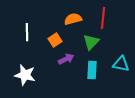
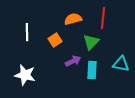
purple arrow: moved 7 px right, 2 px down
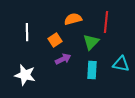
red line: moved 3 px right, 4 px down
purple arrow: moved 10 px left, 2 px up
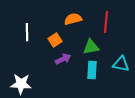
green triangle: moved 5 px down; rotated 36 degrees clockwise
white star: moved 4 px left, 9 px down; rotated 10 degrees counterclockwise
